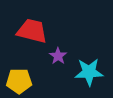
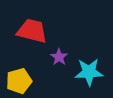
purple star: moved 1 px right, 1 px down
yellow pentagon: rotated 15 degrees counterclockwise
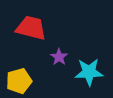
red trapezoid: moved 1 px left, 3 px up
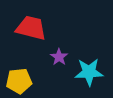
yellow pentagon: rotated 10 degrees clockwise
